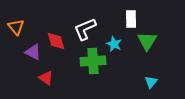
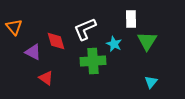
orange triangle: moved 2 px left
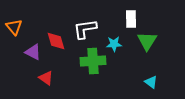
white L-shape: rotated 15 degrees clockwise
cyan star: rotated 28 degrees counterclockwise
cyan triangle: rotated 32 degrees counterclockwise
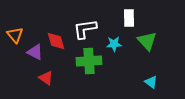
white rectangle: moved 2 px left, 1 px up
orange triangle: moved 1 px right, 8 px down
green triangle: rotated 15 degrees counterclockwise
purple triangle: moved 2 px right
green cross: moved 4 px left
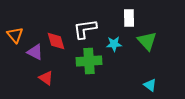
cyan triangle: moved 1 px left, 3 px down
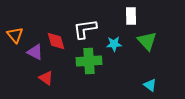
white rectangle: moved 2 px right, 2 px up
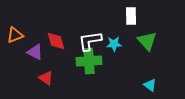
white L-shape: moved 5 px right, 12 px down
orange triangle: rotated 48 degrees clockwise
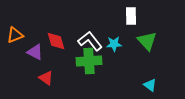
white L-shape: rotated 60 degrees clockwise
